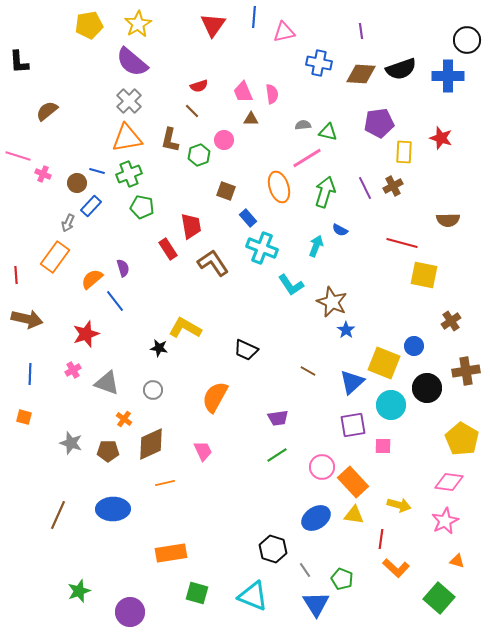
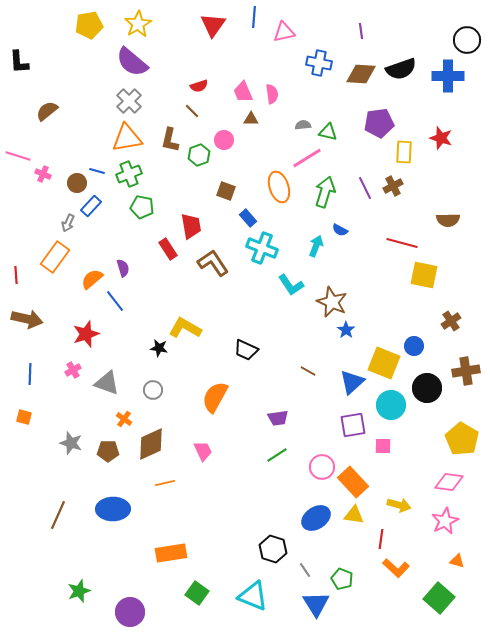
green square at (197, 593): rotated 20 degrees clockwise
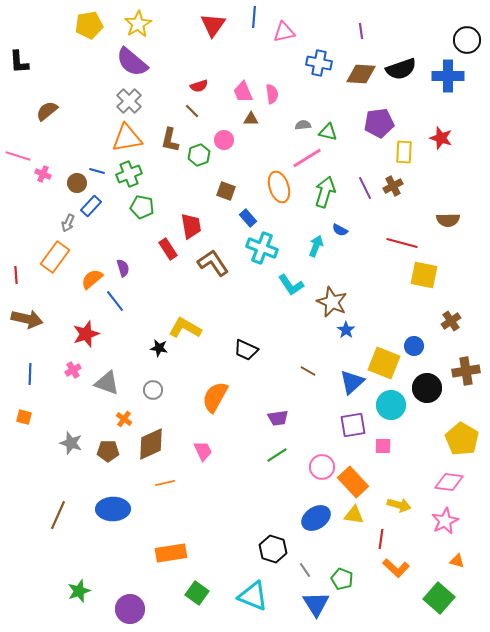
purple circle at (130, 612): moved 3 px up
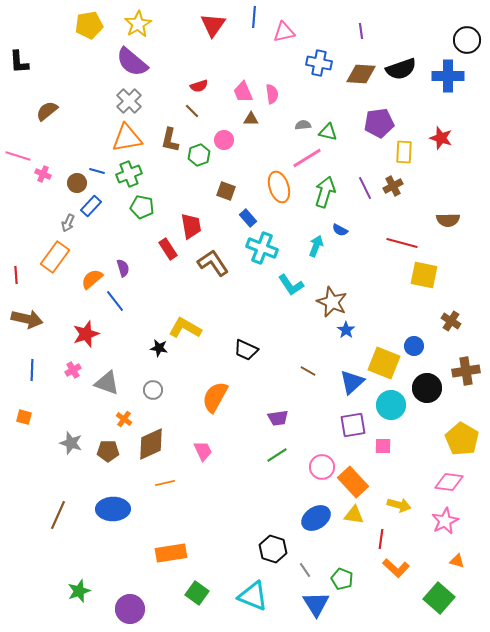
brown cross at (451, 321): rotated 24 degrees counterclockwise
blue line at (30, 374): moved 2 px right, 4 px up
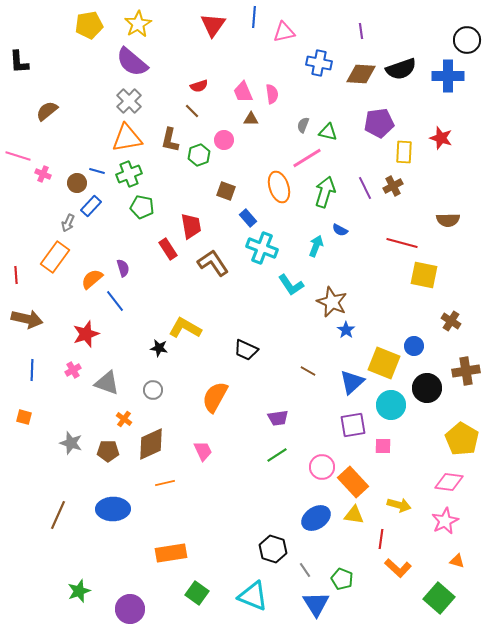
gray semicircle at (303, 125): rotated 63 degrees counterclockwise
orange L-shape at (396, 568): moved 2 px right
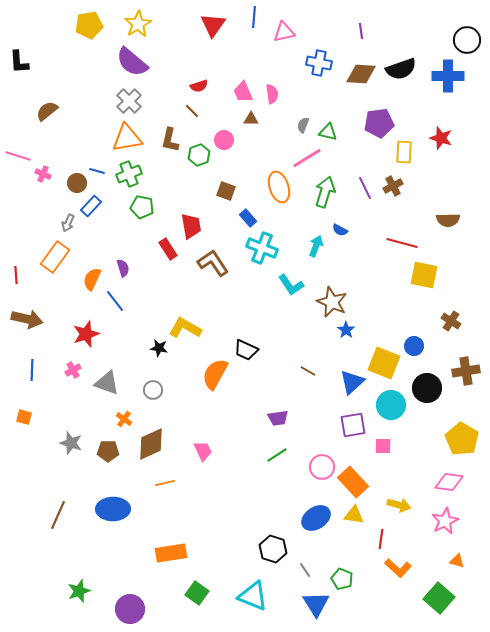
orange semicircle at (92, 279): rotated 25 degrees counterclockwise
orange semicircle at (215, 397): moved 23 px up
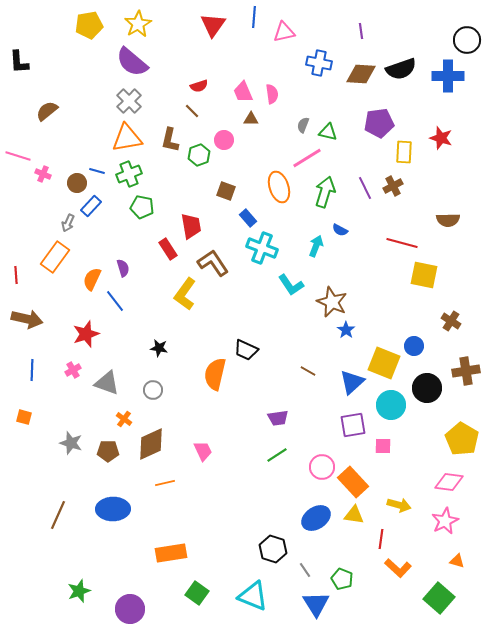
yellow L-shape at (185, 328): moved 34 px up; rotated 84 degrees counterclockwise
orange semicircle at (215, 374): rotated 16 degrees counterclockwise
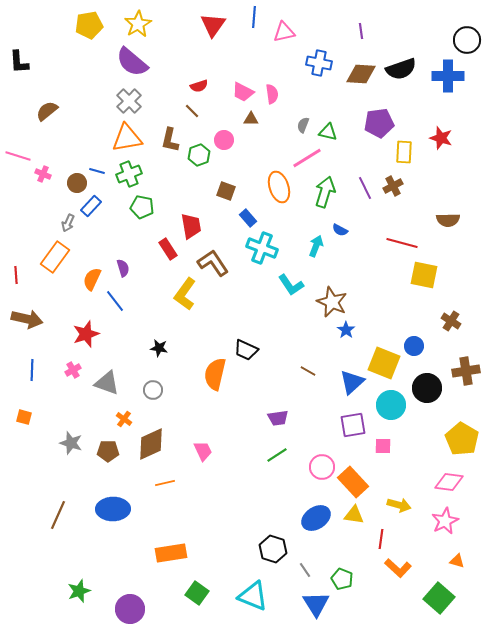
pink trapezoid at (243, 92): rotated 40 degrees counterclockwise
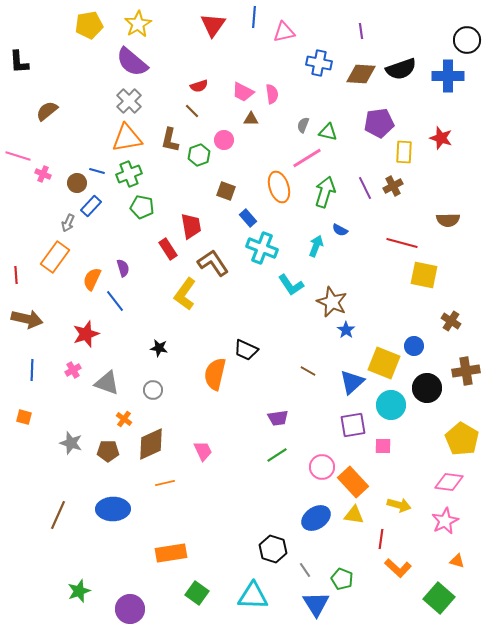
cyan triangle at (253, 596): rotated 20 degrees counterclockwise
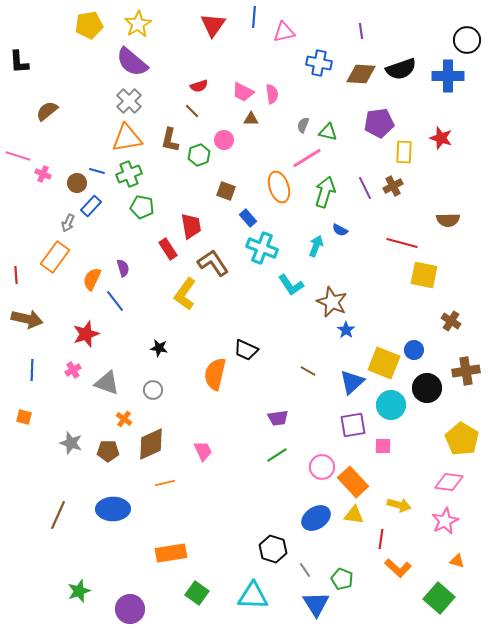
blue circle at (414, 346): moved 4 px down
